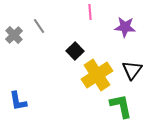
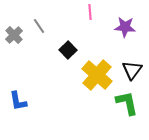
black square: moved 7 px left, 1 px up
yellow cross: rotated 16 degrees counterclockwise
green L-shape: moved 6 px right, 3 px up
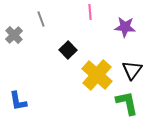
gray line: moved 2 px right, 7 px up; rotated 14 degrees clockwise
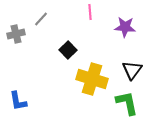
gray line: rotated 63 degrees clockwise
gray cross: moved 2 px right, 1 px up; rotated 30 degrees clockwise
yellow cross: moved 5 px left, 4 px down; rotated 24 degrees counterclockwise
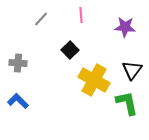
pink line: moved 9 px left, 3 px down
gray cross: moved 2 px right, 29 px down; rotated 18 degrees clockwise
black square: moved 2 px right
yellow cross: moved 2 px right, 1 px down; rotated 12 degrees clockwise
blue L-shape: rotated 145 degrees clockwise
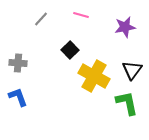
pink line: rotated 70 degrees counterclockwise
purple star: rotated 15 degrees counterclockwise
yellow cross: moved 4 px up
blue L-shape: moved 4 px up; rotated 25 degrees clockwise
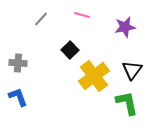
pink line: moved 1 px right
yellow cross: rotated 24 degrees clockwise
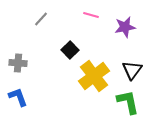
pink line: moved 9 px right
green L-shape: moved 1 px right, 1 px up
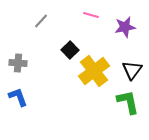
gray line: moved 2 px down
yellow cross: moved 5 px up
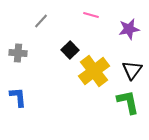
purple star: moved 4 px right, 2 px down
gray cross: moved 10 px up
blue L-shape: rotated 15 degrees clockwise
